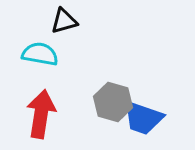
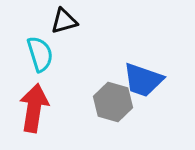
cyan semicircle: rotated 63 degrees clockwise
red arrow: moved 7 px left, 6 px up
blue trapezoid: moved 38 px up
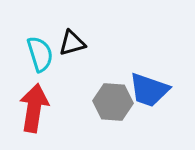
black triangle: moved 8 px right, 22 px down
blue trapezoid: moved 6 px right, 10 px down
gray hexagon: rotated 12 degrees counterclockwise
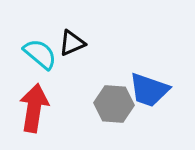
black triangle: rotated 8 degrees counterclockwise
cyan semicircle: rotated 33 degrees counterclockwise
gray hexagon: moved 1 px right, 2 px down
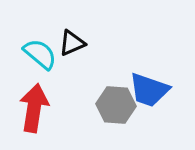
gray hexagon: moved 2 px right, 1 px down
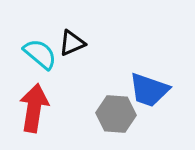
gray hexagon: moved 9 px down
